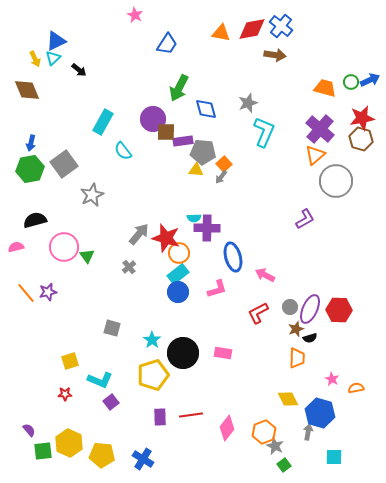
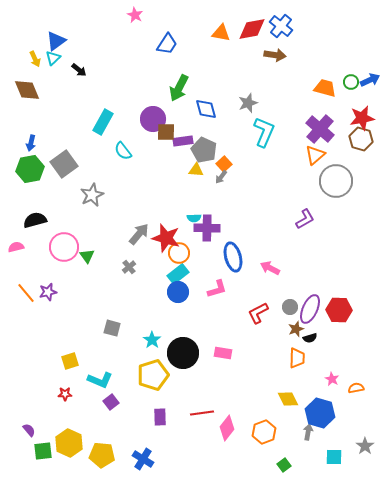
blue triangle at (56, 41): rotated 10 degrees counterclockwise
gray pentagon at (203, 152): moved 1 px right, 2 px up; rotated 20 degrees clockwise
pink arrow at (265, 275): moved 5 px right, 7 px up
red line at (191, 415): moved 11 px right, 2 px up
gray star at (275, 446): moved 90 px right; rotated 12 degrees clockwise
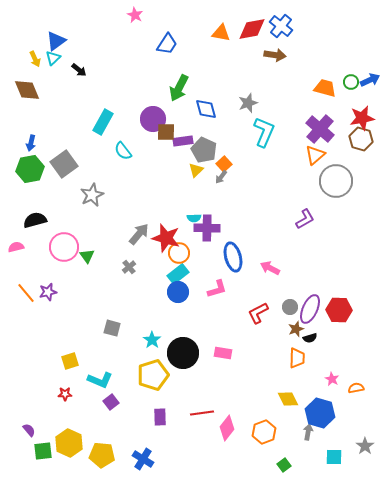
yellow triangle at (196, 170): rotated 49 degrees counterclockwise
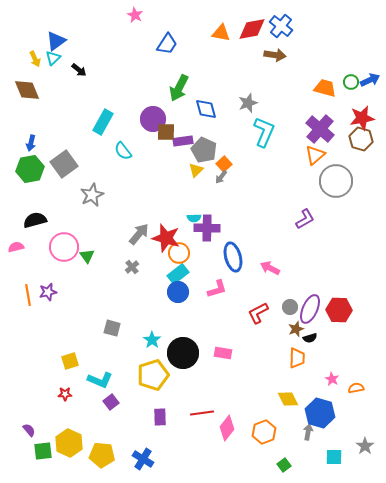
gray cross at (129, 267): moved 3 px right
orange line at (26, 293): moved 2 px right, 2 px down; rotated 30 degrees clockwise
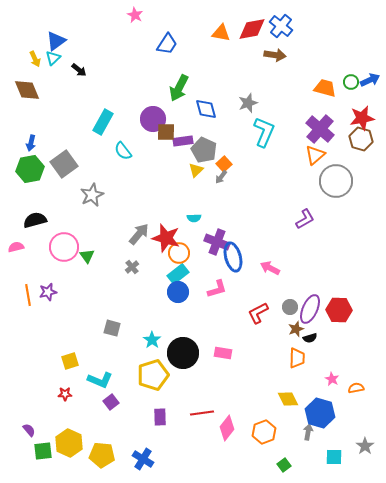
purple cross at (207, 228): moved 10 px right, 14 px down; rotated 20 degrees clockwise
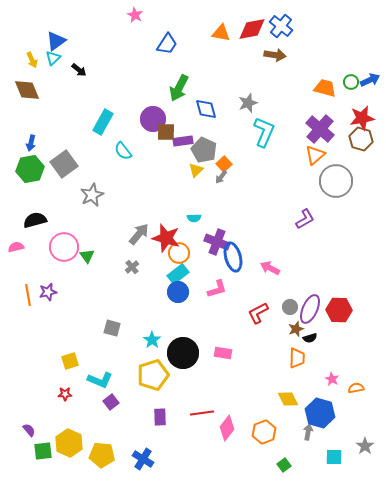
yellow arrow at (35, 59): moved 3 px left, 1 px down
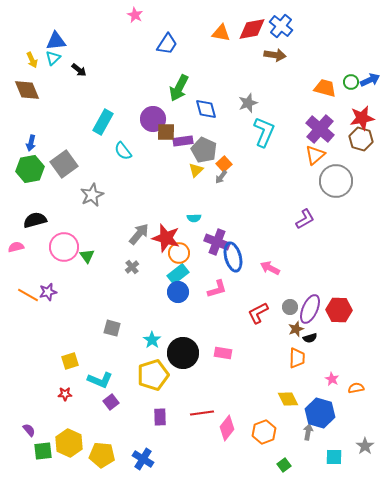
blue triangle at (56, 41): rotated 30 degrees clockwise
orange line at (28, 295): rotated 50 degrees counterclockwise
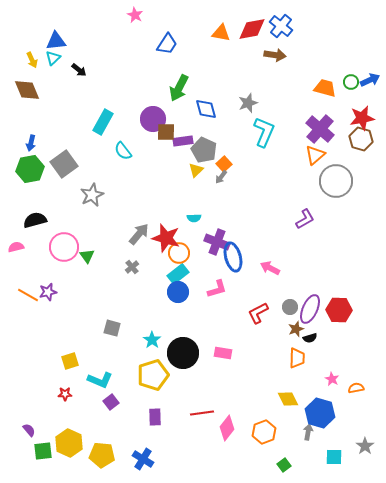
purple rectangle at (160, 417): moved 5 px left
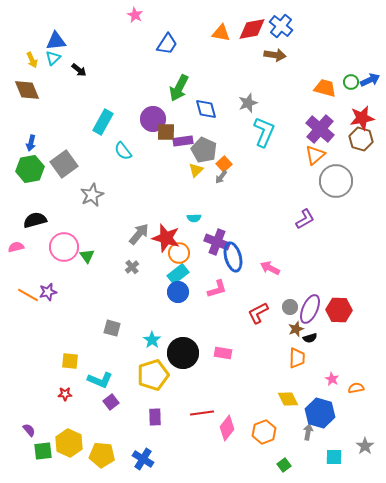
yellow square at (70, 361): rotated 24 degrees clockwise
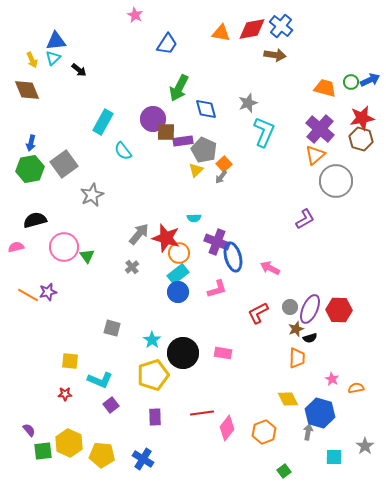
purple square at (111, 402): moved 3 px down
green square at (284, 465): moved 6 px down
